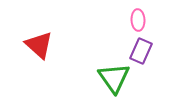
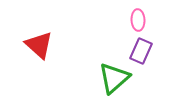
green triangle: rotated 24 degrees clockwise
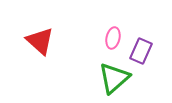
pink ellipse: moved 25 px left, 18 px down; rotated 15 degrees clockwise
red triangle: moved 1 px right, 4 px up
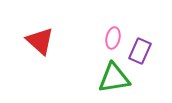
purple rectangle: moved 1 px left
green triangle: rotated 32 degrees clockwise
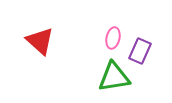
green triangle: moved 1 px up
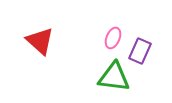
pink ellipse: rotated 10 degrees clockwise
green triangle: rotated 16 degrees clockwise
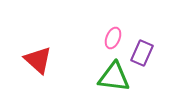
red triangle: moved 2 px left, 19 px down
purple rectangle: moved 2 px right, 2 px down
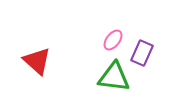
pink ellipse: moved 2 px down; rotated 15 degrees clockwise
red triangle: moved 1 px left, 1 px down
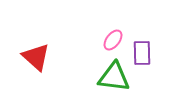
purple rectangle: rotated 25 degrees counterclockwise
red triangle: moved 1 px left, 4 px up
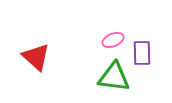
pink ellipse: rotated 30 degrees clockwise
